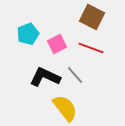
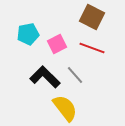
cyan pentagon: rotated 10 degrees clockwise
red line: moved 1 px right
black L-shape: rotated 20 degrees clockwise
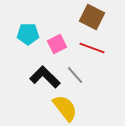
cyan pentagon: rotated 10 degrees clockwise
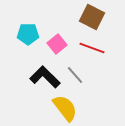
pink square: rotated 12 degrees counterclockwise
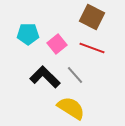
yellow semicircle: moved 6 px right; rotated 20 degrees counterclockwise
